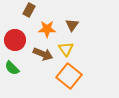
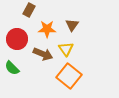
red circle: moved 2 px right, 1 px up
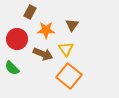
brown rectangle: moved 1 px right, 2 px down
orange star: moved 1 px left, 1 px down
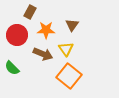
red circle: moved 4 px up
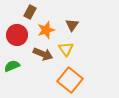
orange star: rotated 18 degrees counterclockwise
green semicircle: moved 2 px up; rotated 112 degrees clockwise
orange square: moved 1 px right, 4 px down
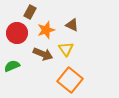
brown triangle: rotated 40 degrees counterclockwise
red circle: moved 2 px up
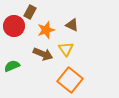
red circle: moved 3 px left, 7 px up
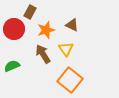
red circle: moved 3 px down
brown arrow: rotated 144 degrees counterclockwise
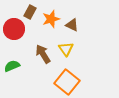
orange star: moved 5 px right, 11 px up
orange square: moved 3 px left, 2 px down
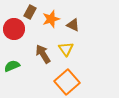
brown triangle: moved 1 px right
orange square: rotated 10 degrees clockwise
